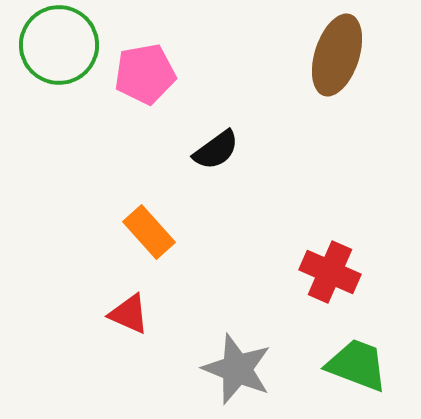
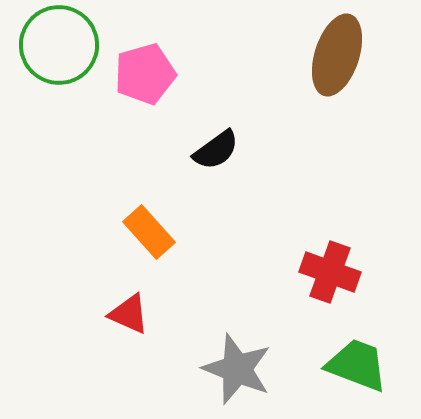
pink pentagon: rotated 6 degrees counterclockwise
red cross: rotated 4 degrees counterclockwise
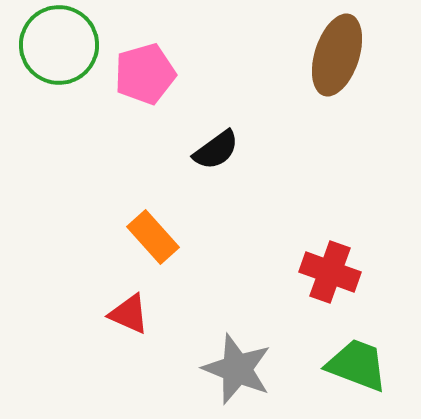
orange rectangle: moved 4 px right, 5 px down
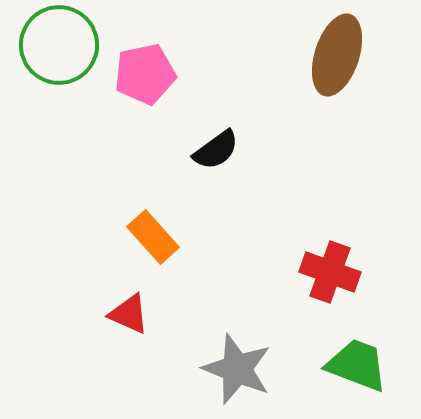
pink pentagon: rotated 4 degrees clockwise
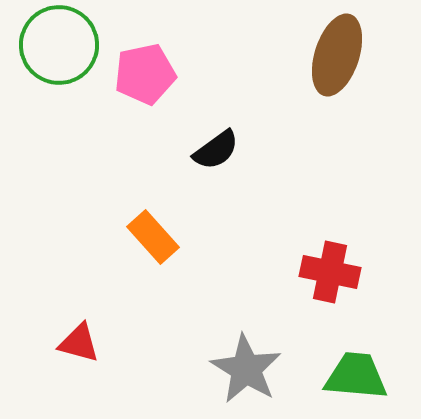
red cross: rotated 8 degrees counterclockwise
red triangle: moved 50 px left, 29 px down; rotated 9 degrees counterclockwise
green trapezoid: moved 1 px left, 11 px down; rotated 16 degrees counterclockwise
gray star: moved 9 px right; rotated 10 degrees clockwise
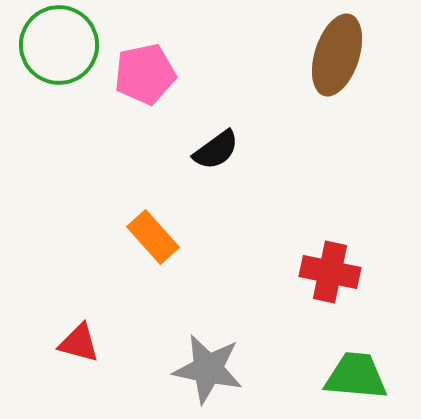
gray star: moved 38 px left; rotated 20 degrees counterclockwise
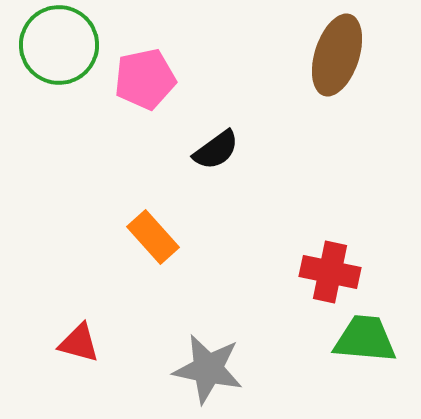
pink pentagon: moved 5 px down
green trapezoid: moved 9 px right, 37 px up
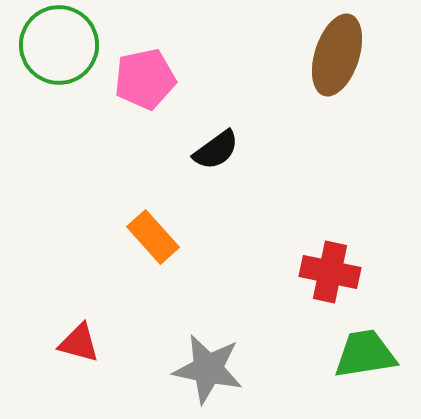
green trapezoid: moved 15 px down; rotated 14 degrees counterclockwise
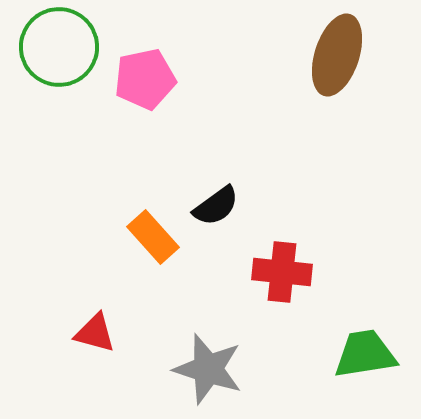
green circle: moved 2 px down
black semicircle: moved 56 px down
red cross: moved 48 px left; rotated 6 degrees counterclockwise
red triangle: moved 16 px right, 10 px up
gray star: rotated 6 degrees clockwise
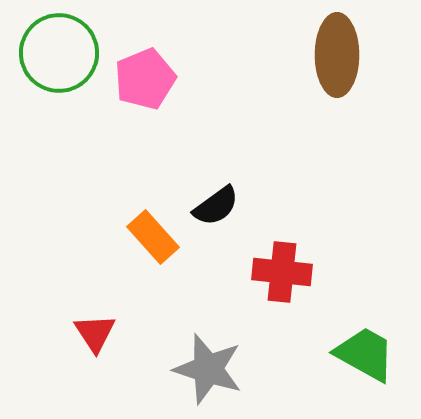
green circle: moved 6 px down
brown ellipse: rotated 18 degrees counterclockwise
pink pentagon: rotated 10 degrees counterclockwise
red triangle: rotated 42 degrees clockwise
green trapezoid: rotated 38 degrees clockwise
